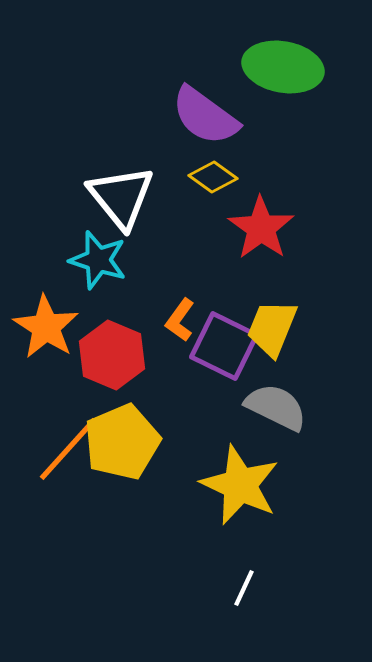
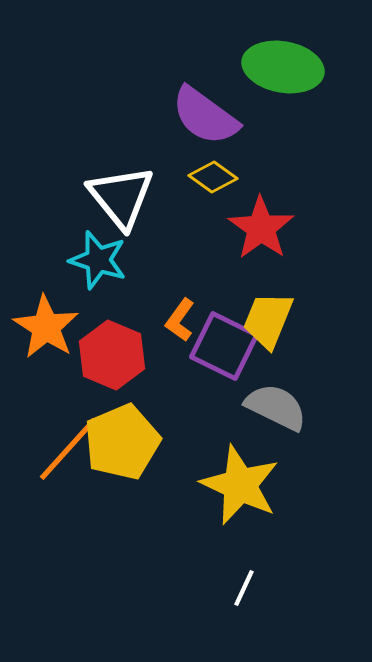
yellow trapezoid: moved 4 px left, 8 px up
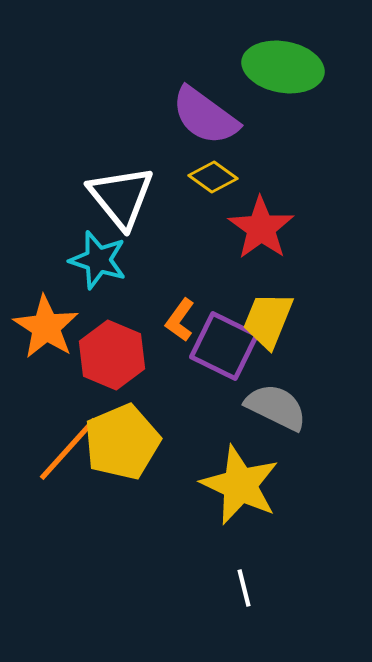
white line: rotated 39 degrees counterclockwise
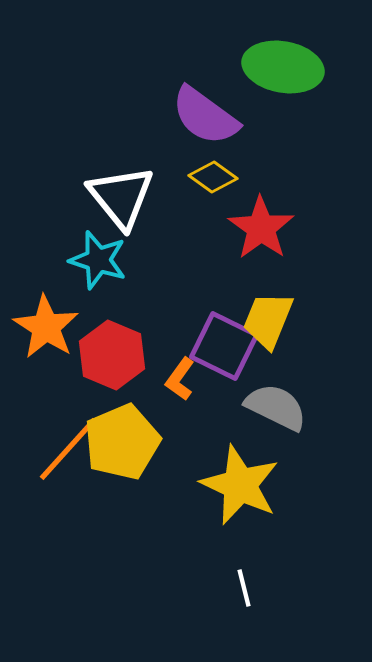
orange L-shape: moved 59 px down
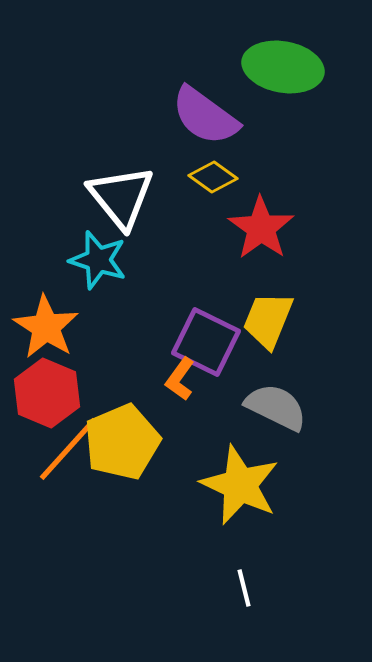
purple square: moved 18 px left, 4 px up
red hexagon: moved 65 px left, 38 px down
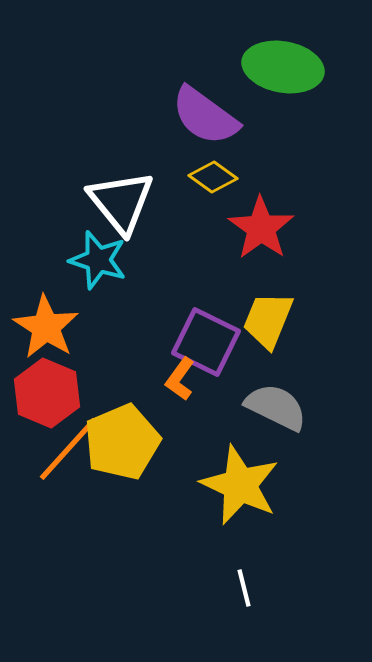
white triangle: moved 5 px down
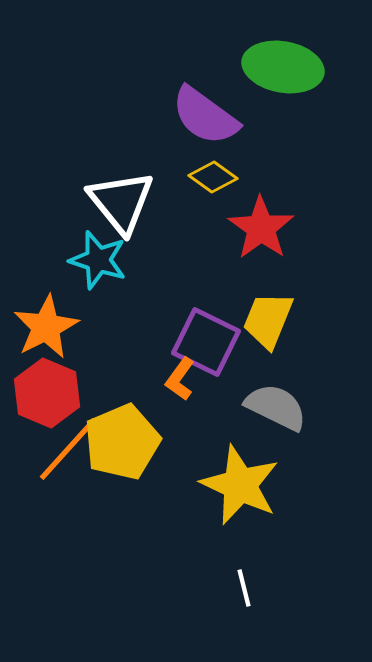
orange star: rotated 12 degrees clockwise
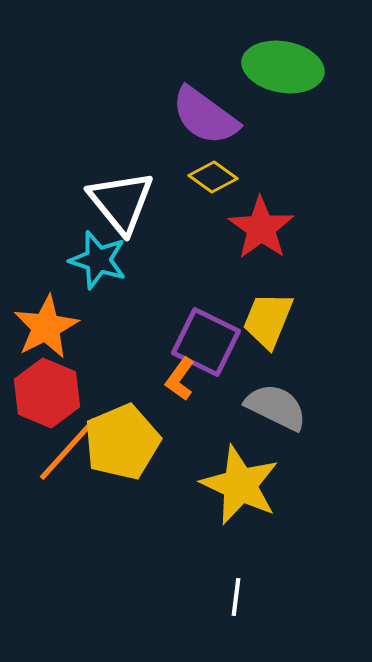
white line: moved 8 px left, 9 px down; rotated 21 degrees clockwise
